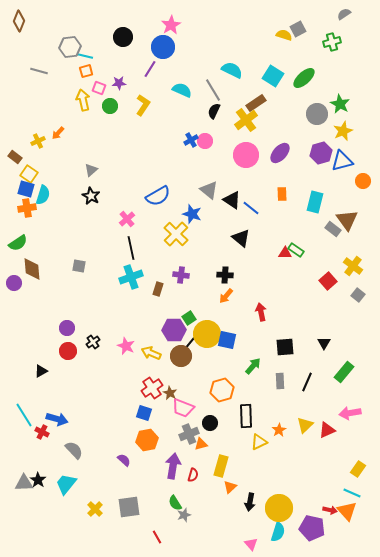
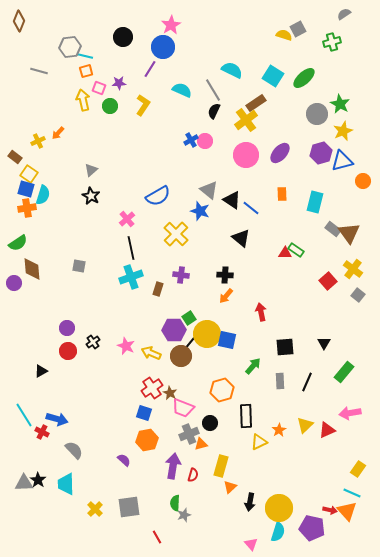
blue star at (192, 214): moved 8 px right, 3 px up
brown triangle at (347, 220): moved 2 px right, 13 px down
yellow cross at (353, 266): moved 3 px down
cyan trapezoid at (66, 484): rotated 40 degrees counterclockwise
green semicircle at (175, 503): rotated 35 degrees clockwise
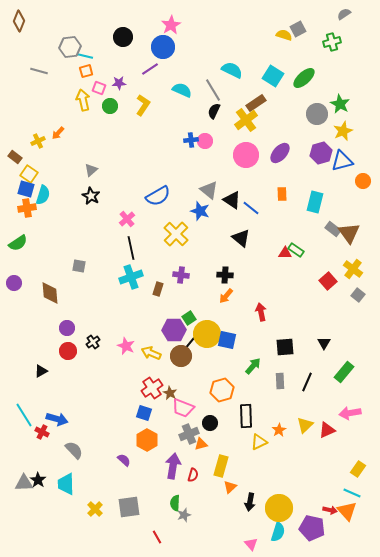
purple line at (150, 69): rotated 24 degrees clockwise
blue cross at (191, 140): rotated 24 degrees clockwise
brown diamond at (32, 269): moved 18 px right, 24 px down
orange hexagon at (147, 440): rotated 20 degrees counterclockwise
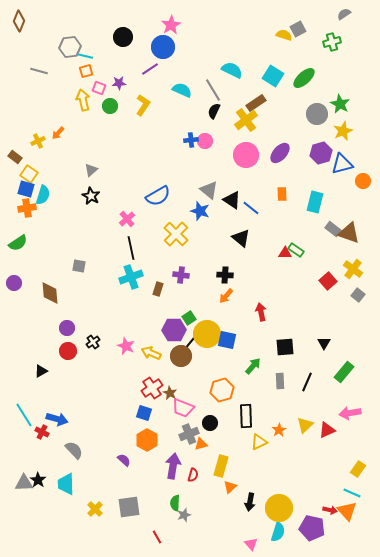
blue triangle at (342, 161): moved 3 px down
brown triangle at (349, 233): rotated 35 degrees counterclockwise
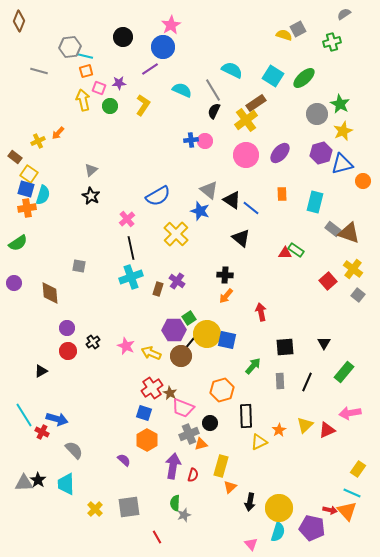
purple cross at (181, 275): moved 4 px left, 6 px down; rotated 28 degrees clockwise
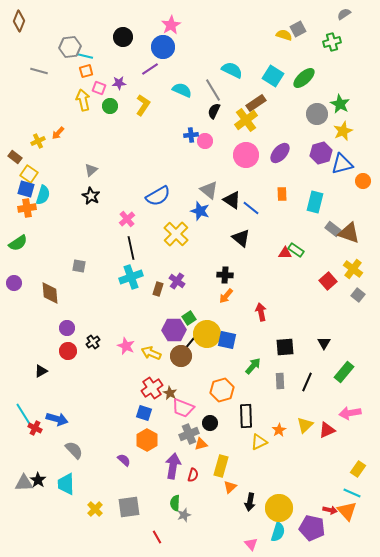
blue cross at (191, 140): moved 5 px up
red cross at (42, 432): moved 7 px left, 4 px up
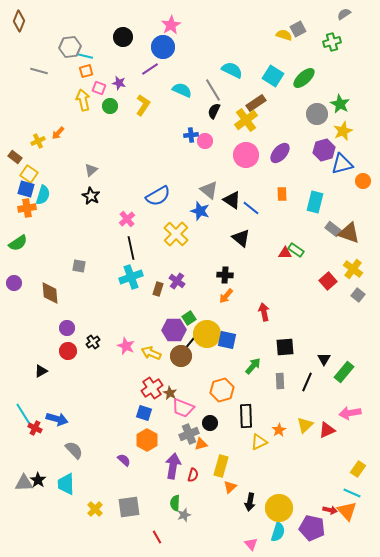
purple star at (119, 83): rotated 16 degrees clockwise
purple hexagon at (321, 153): moved 3 px right, 3 px up
red arrow at (261, 312): moved 3 px right
black triangle at (324, 343): moved 16 px down
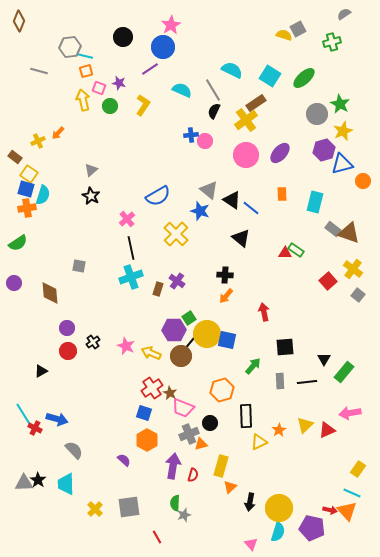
cyan square at (273, 76): moved 3 px left
black line at (307, 382): rotated 60 degrees clockwise
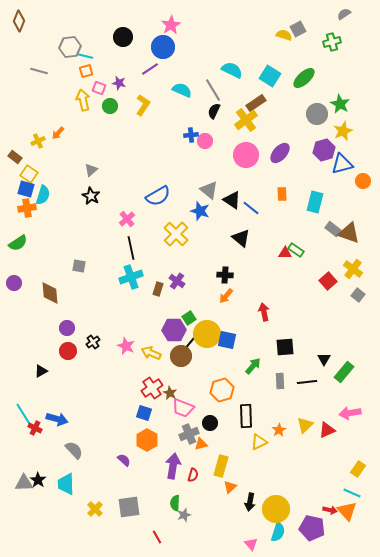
yellow circle at (279, 508): moved 3 px left, 1 px down
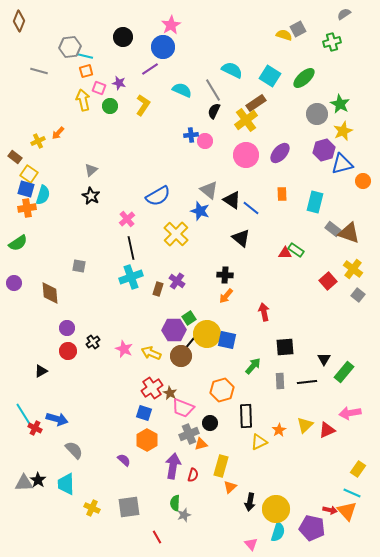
pink star at (126, 346): moved 2 px left, 3 px down
yellow cross at (95, 509): moved 3 px left, 1 px up; rotated 21 degrees counterclockwise
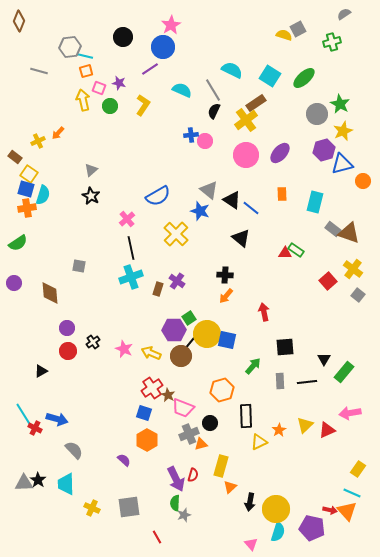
brown star at (170, 393): moved 2 px left, 2 px down
purple arrow at (173, 466): moved 3 px right, 13 px down; rotated 145 degrees clockwise
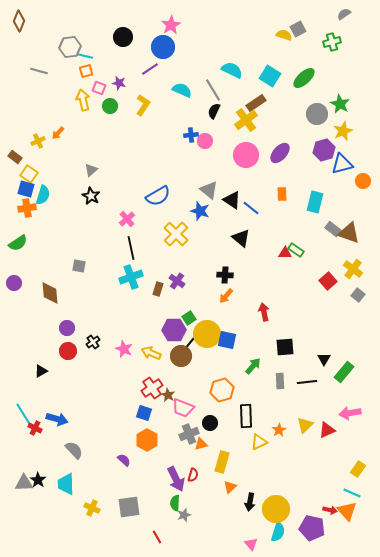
yellow rectangle at (221, 466): moved 1 px right, 4 px up
